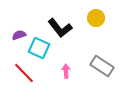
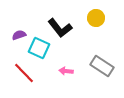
pink arrow: rotated 80 degrees counterclockwise
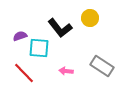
yellow circle: moved 6 px left
purple semicircle: moved 1 px right, 1 px down
cyan square: rotated 20 degrees counterclockwise
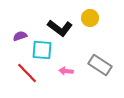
black L-shape: rotated 15 degrees counterclockwise
cyan square: moved 3 px right, 2 px down
gray rectangle: moved 2 px left, 1 px up
red line: moved 3 px right
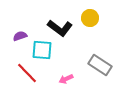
pink arrow: moved 8 px down; rotated 32 degrees counterclockwise
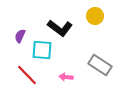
yellow circle: moved 5 px right, 2 px up
purple semicircle: rotated 48 degrees counterclockwise
red line: moved 2 px down
pink arrow: moved 2 px up; rotated 32 degrees clockwise
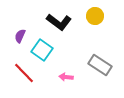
black L-shape: moved 1 px left, 6 px up
cyan square: rotated 30 degrees clockwise
red line: moved 3 px left, 2 px up
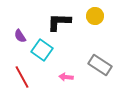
black L-shape: rotated 145 degrees clockwise
purple semicircle: rotated 56 degrees counterclockwise
red line: moved 2 px left, 4 px down; rotated 15 degrees clockwise
